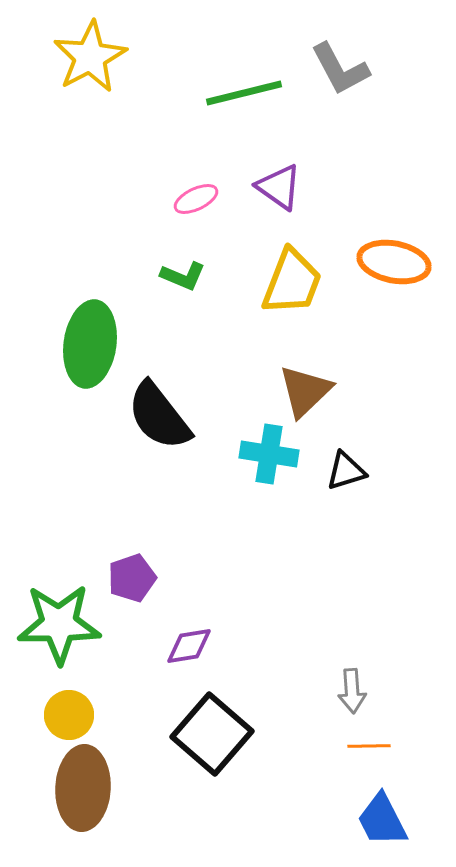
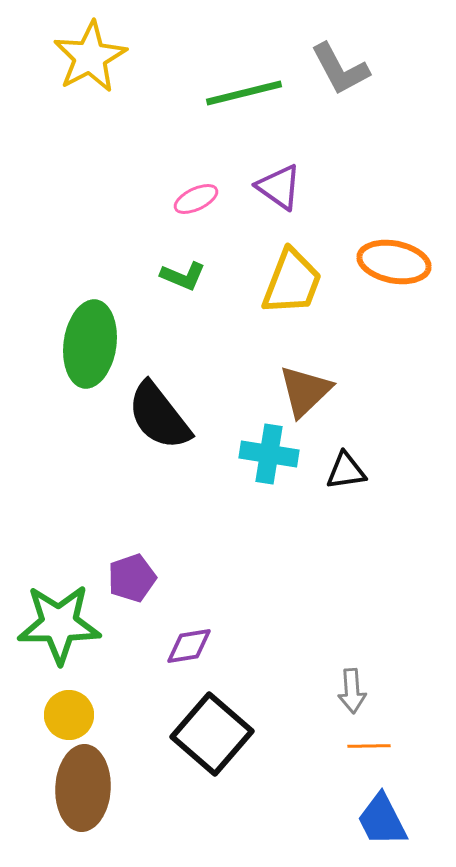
black triangle: rotated 9 degrees clockwise
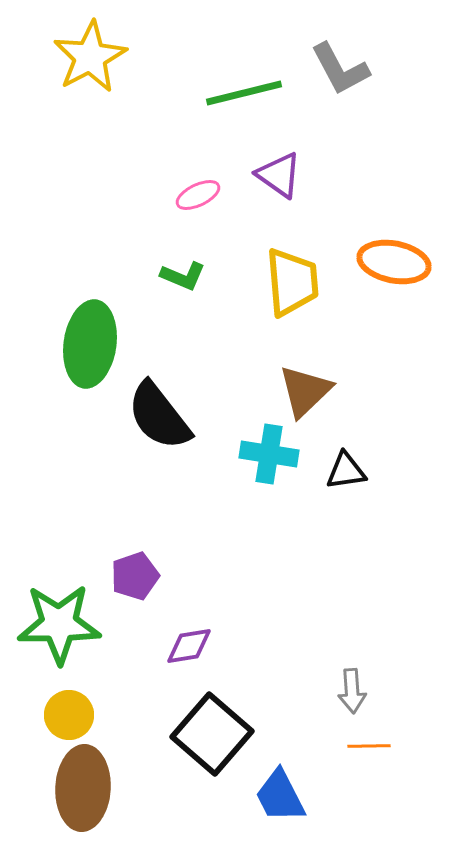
purple triangle: moved 12 px up
pink ellipse: moved 2 px right, 4 px up
yellow trapezoid: rotated 26 degrees counterclockwise
purple pentagon: moved 3 px right, 2 px up
blue trapezoid: moved 102 px left, 24 px up
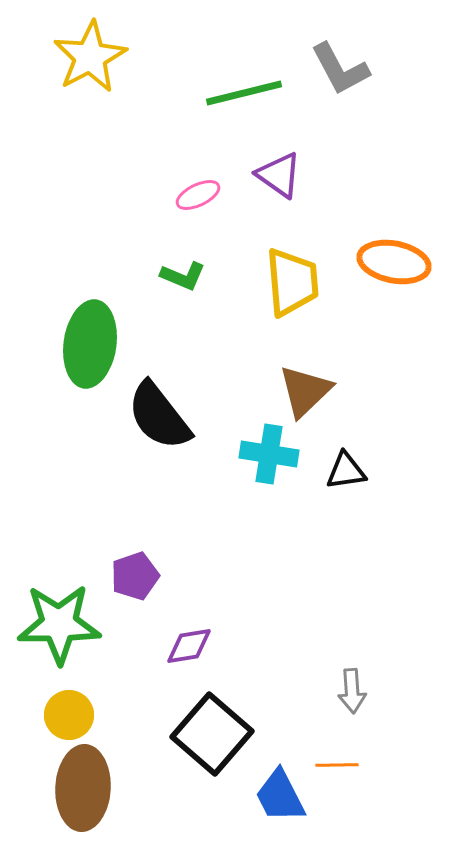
orange line: moved 32 px left, 19 px down
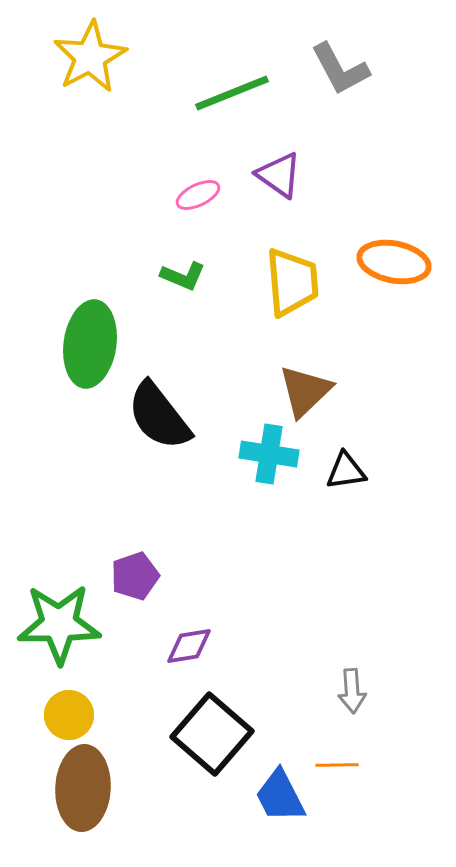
green line: moved 12 px left; rotated 8 degrees counterclockwise
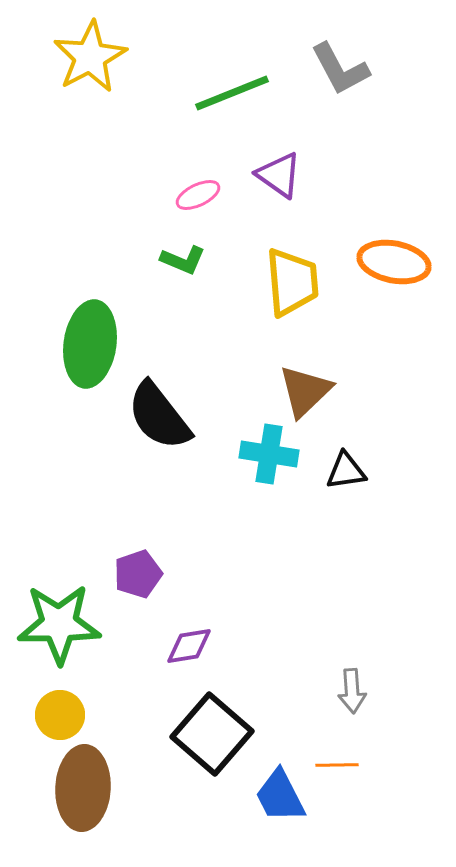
green L-shape: moved 16 px up
purple pentagon: moved 3 px right, 2 px up
yellow circle: moved 9 px left
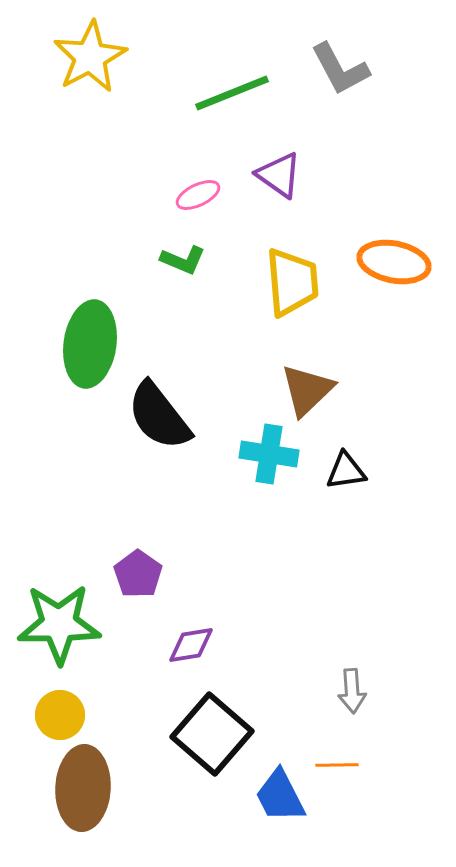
brown triangle: moved 2 px right, 1 px up
purple pentagon: rotated 18 degrees counterclockwise
purple diamond: moved 2 px right, 1 px up
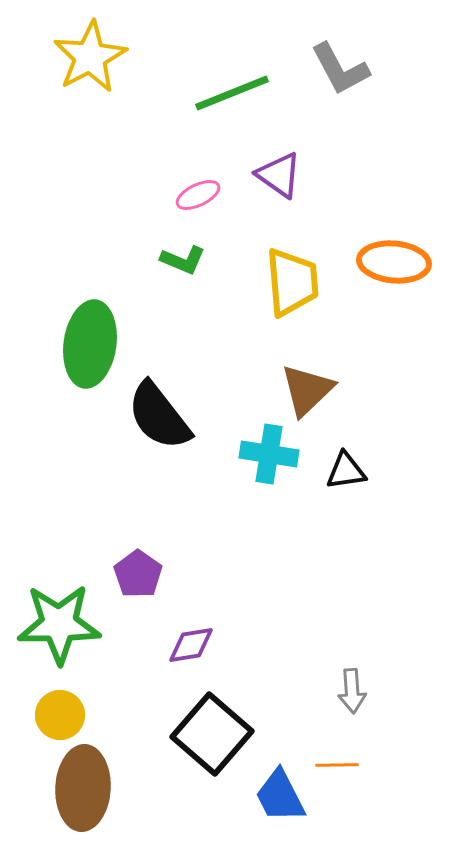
orange ellipse: rotated 6 degrees counterclockwise
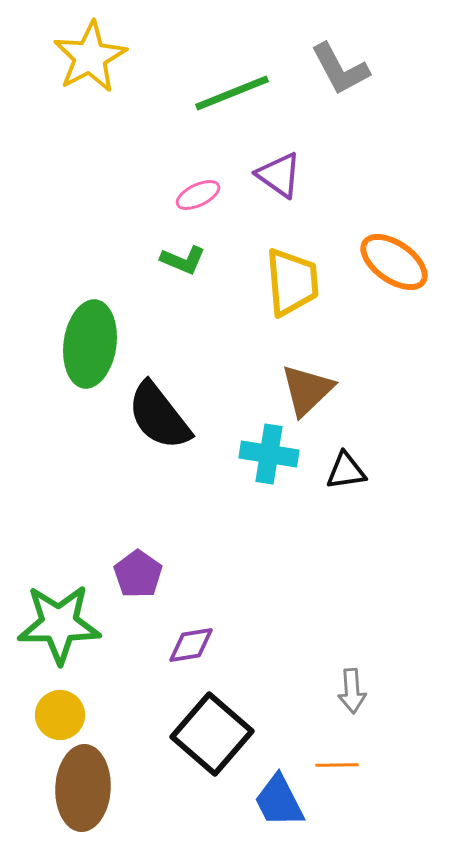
orange ellipse: rotated 30 degrees clockwise
blue trapezoid: moved 1 px left, 5 px down
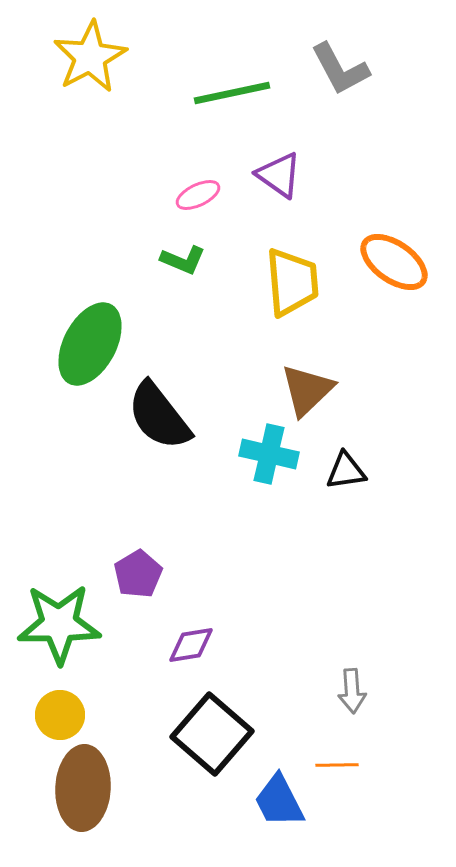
green line: rotated 10 degrees clockwise
green ellipse: rotated 20 degrees clockwise
cyan cross: rotated 4 degrees clockwise
purple pentagon: rotated 6 degrees clockwise
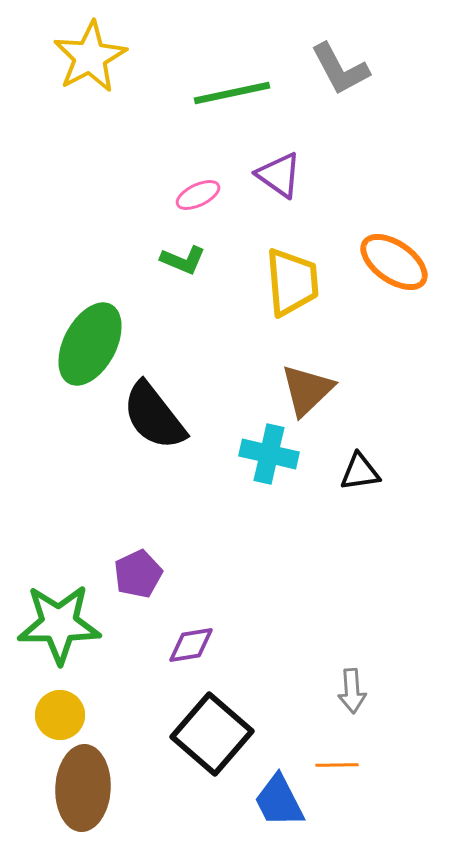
black semicircle: moved 5 px left
black triangle: moved 14 px right, 1 px down
purple pentagon: rotated 6 degrees clockwise
